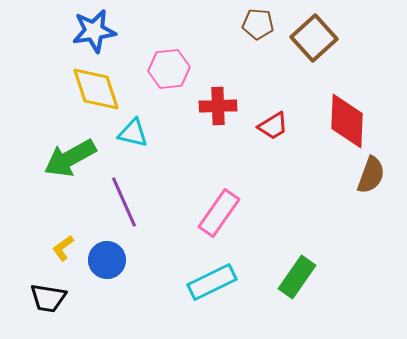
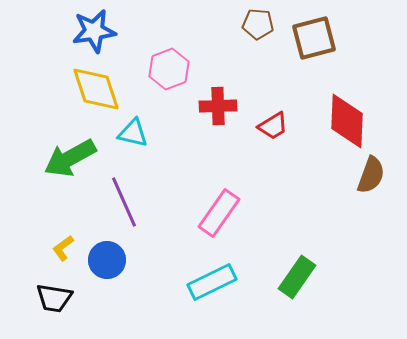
brown square: rotated 27 degrees clockwise
pink hexagon: rotated 15 degrees counterclockwise
black trapezoid: moved 6 px right
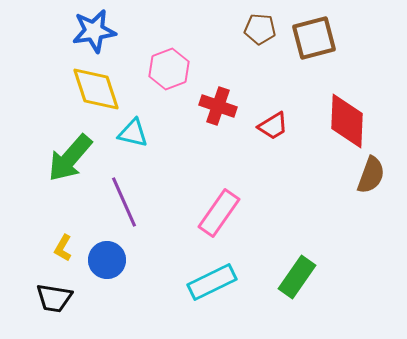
brown pentagon: moved 2 px right, 5 px down
red cross: rotated 21 degrees clockwise
green arrow: rotated 20 degrees counterclockwise
yellow L-shape: rotated 24 degrees counterclockwise
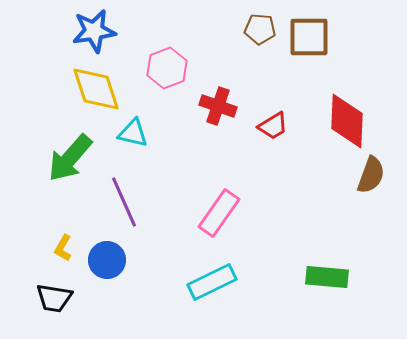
brown square: moved 5 px left, 1 px up; rotated 15 degrees clockwise
pink hexagon: moved 2 px left, 1 px up
green rectangle: moved 30 px right; rotated 60 degrees clockwise
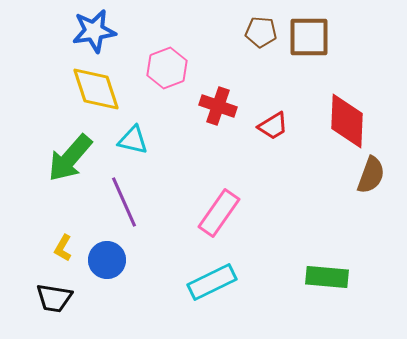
brown pentagon: moved 1 px right, 3 px down
cyan triangle: moved 7 px down
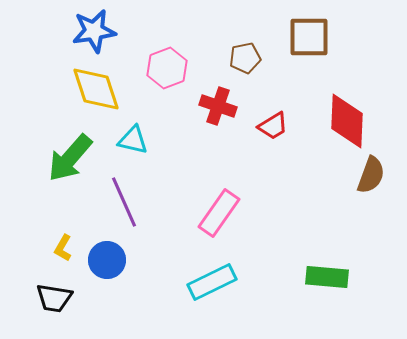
brown pentagon: moved 16 px left, 26 px down; rotated 16 degrees counterclockwise
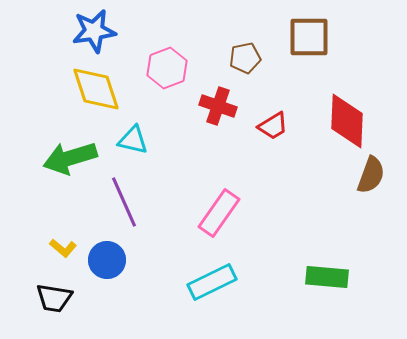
green arrow: rotated 32 degrees clockwise
yellow L-shape: rotated 80 degrees counterclockwise
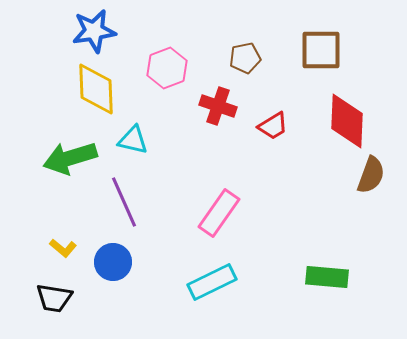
brown square: moved 12 px right, 13 px down
yellow diamond: rotated 16 degrees clockwise
blue circle: moved 6 px right, 2 px down
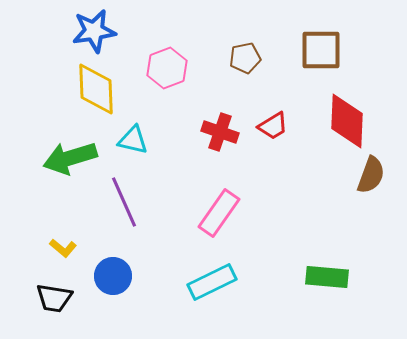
red cross: moved 2 px right, 26 px down
blue circle: moved 14 px down
